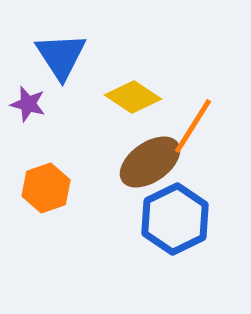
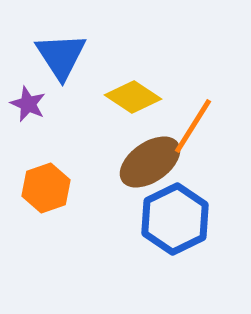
purple star: rotated 9 degrees clockwise
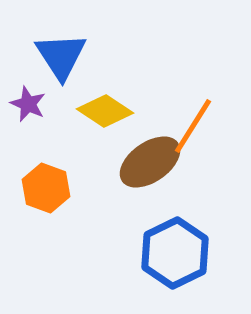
yellow diamond: moved 28 px left, 14 px down
orange hexagon: rotated 21 degrees counterclockwise
blue hexagon: moved 34 px down
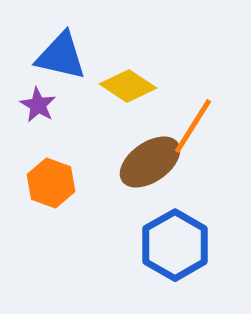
blue triangle: rotated 44 degrees counterclockwise
purple star: moved 10 px right, 1 px down; rotated 6 degrees clockwise
yellow diamond: moved 23 px right, 25 px up
orange hexagon: moved 5 px right, 5 px up
blue hexagon: moved 8 px up; rotated 4 degrees counterclockwise
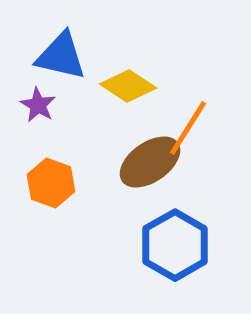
orange line: moved 5 px left, 2 px down
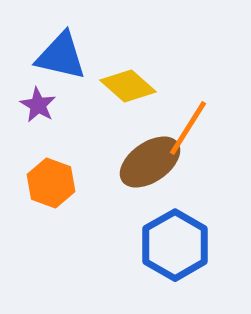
yellow diamond: rotated 8 degrees clockwise
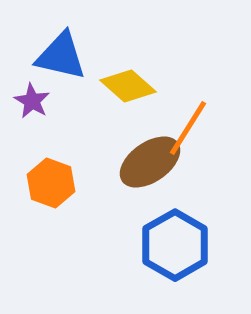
purple star: moved 6 px left, 4 px up
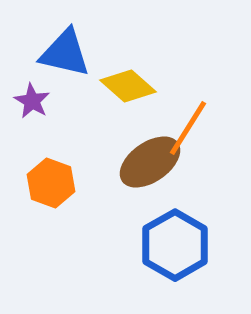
blue triangle: moved 4 px right, 3 px up
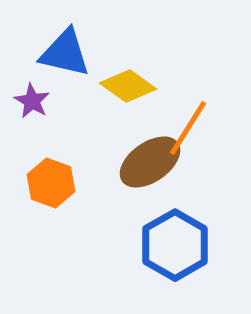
yellow diamond: rotated 6 degrees counterclockwise
